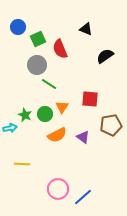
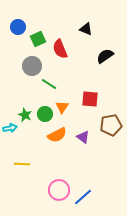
gray circle: moved 5 px left, 1 px down
pink circle: moved 1 px right, 1 px down
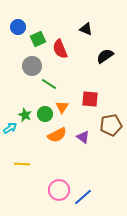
cyan arrow: rotated 24 degrees counterclockwise
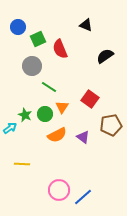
black triangle: moved 4 px up
green line: moved 3 px down
red square: rotated 30 degrees clockwise
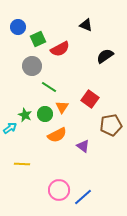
red semicircle: rotated 96 degrees counterclockwise
purple triangle: moved 9 px down
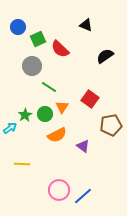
red semicircle: rotated 72 degrees clockwise
green star: rotated 16 degrees clockwise
blue line: moved 1 px up
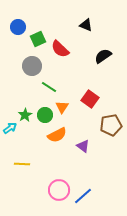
black semicircle: moved 2 px left
green circle: moved 1 px down
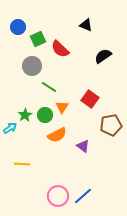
pink circle: moved 1 px left, 6 px down
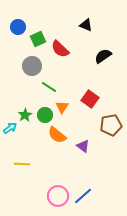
orange semicircle: rotated 66 degrees clockwise
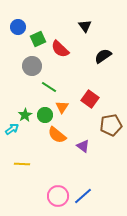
black triangle: moved 1 px left, 1 px down; rotated 32 degrees clockwise
cyan arrow: moved 2 px right, 1 px down
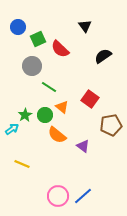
orange triangle: rotated 24 degrees counterclockwise
yellow line: rotated 21 degrees clockwise
